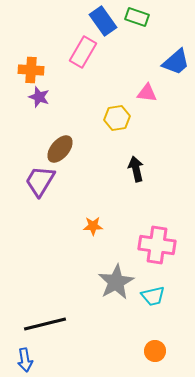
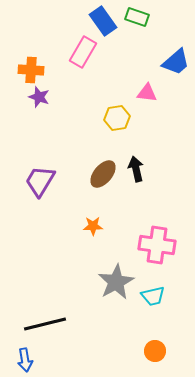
brown ellipse: moved 43 px right, 25 px down
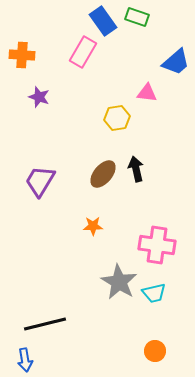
orange cross: moved 9 px left, 15 px up
gray star: moved 3 px right; rotated 12 degrees counterclockwise
cyan trapezoid: moved 1 px right, 3 px up
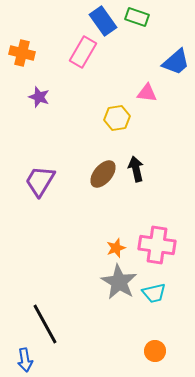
orange cross: moved 2 px up; rotated 10 degrees clockwise
orange star: moved 23 px right, 22 px down; rotated 18 degrees counterclockwise
black line: rotated 75 degrees clockwise
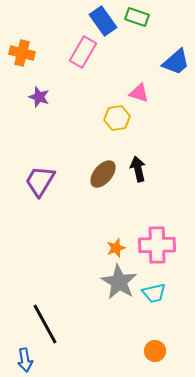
pink triangle: moved 8 px left; rotated 10 degrees clockwise
black arrow: moved 2 px right
pink cross: rotated 9 degrees counterclockwise
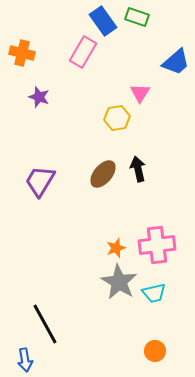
pink triangle: moved 1 px right; rotated 45 degrees clockwise
pink cross: rotated 6 degrees counterclockwise
